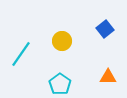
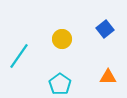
yellow circle: moved 2 px up
cyan line: moved 2 px left, 2 px down
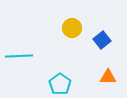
blue square: moved 3 px left, 11 px down
yellow circle: moved 10 px right, 11 px up
cyan line: rotated 52 degrees clockwise
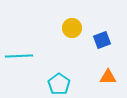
blue square: rotated 18 degrees clockwise
cyan pentagon: moved 1 px left
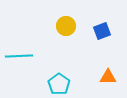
yellow circle: moved 6 px left, 2 px up
blue square: moved 9 px up
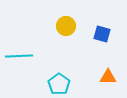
blue square: moved 3 px down; rotated 36 degrees clockwise
